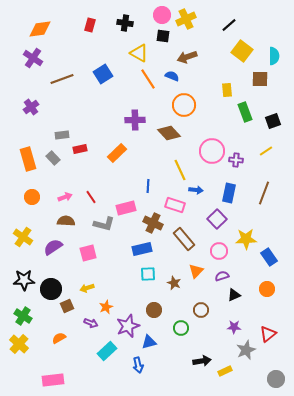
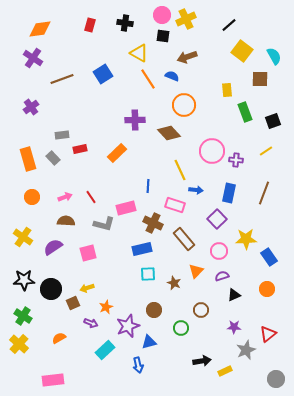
cyan semicircle at (274, 56): rotated 30 degrees counterclockwise
brown square at (67, 306): moved 6 px right, 3 px up
cyan rectangle at (107, 351): moved 2 px left, 1 px up
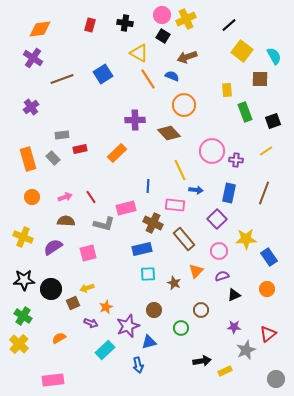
black square at (163, 36): rotated 24 degrees clockwise
pink rectangle at (175, 205): rotated 12 degrees counterclockwise
yellow cross at (23, 237): rotated 12 degrees counterclockwise
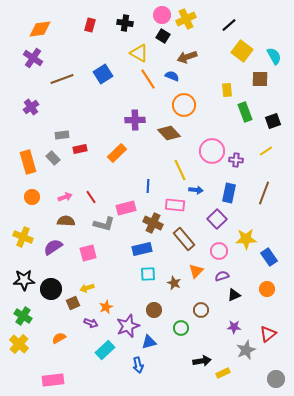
orange rectangle at (28, 159): moved 3 px down
yellow rectangle at (225, 371): moved 2 px left, 2 px down
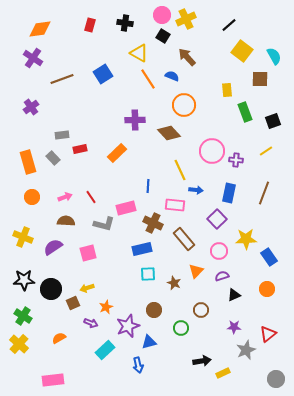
brown arrow at (187, 57): rotated 66 degrees clockwise
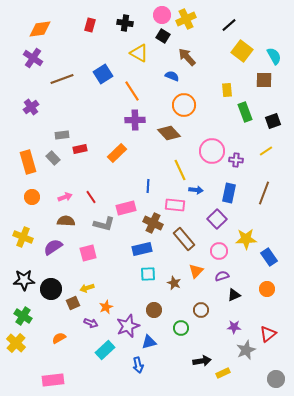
orange line at (148, 79): moved 16 px left, 12 px down
brown square at (260, 79): moved 4 px right, 1 px down
yellow cross at (19, 344): moved 3 px left, 1 px up
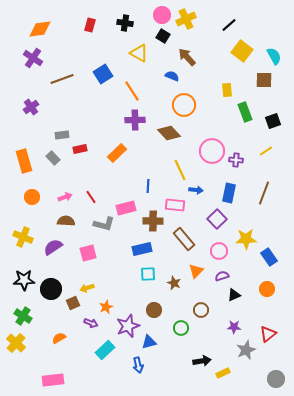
orange rectangle at (28, 162): moved 4 px left, 1 px up
brown cross at (153, 223): moved 2 px up; rotated 24 degrees counterclockwise
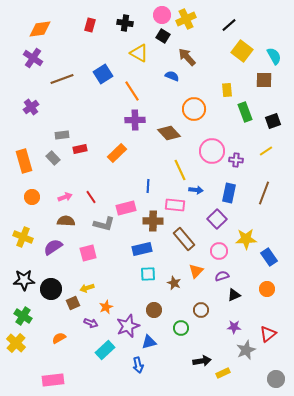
orange circle at (184, 105): moved 10 px right, 4 px down
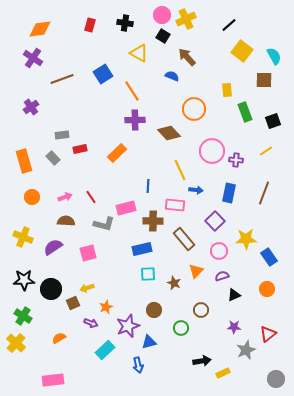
purple square at (217, 219): moved 2 px left, 2 px down
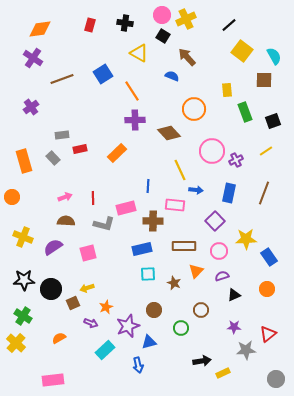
purple cross at (236, 160): rotated 32 degrees counterclockwise
orange circle at (32, 197): moved 20 px left
red line at (91, 197): moved 2 px right, 1 px down; rotated 32 degrees clockwise
brown rectangle at (184, 239): moved 7 px down; rotated 50 degrees counterclockwise
gray star at (246, 350): rotated 18 degrees clockwise
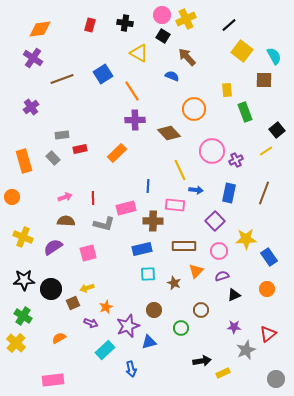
black square at (273, 121): moved 4 px right, 9 px down; rotated 21 degrees counterclockwise
gray star at (246, 350): rotated 18 degrees counterclockwise
blue arrow at (138, 365): moved 7 px left, 4 px down
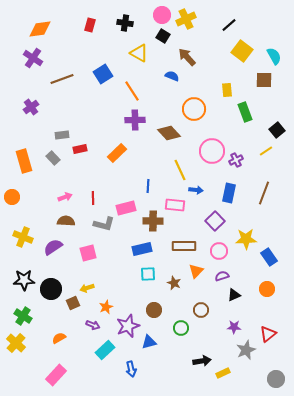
purple arrow at (91, 323): moved 2 px right, 2 px down
pink rectangle at (53, 380): moved 3 px right, 5 px up; rotated 40 degrees counterclockwise
